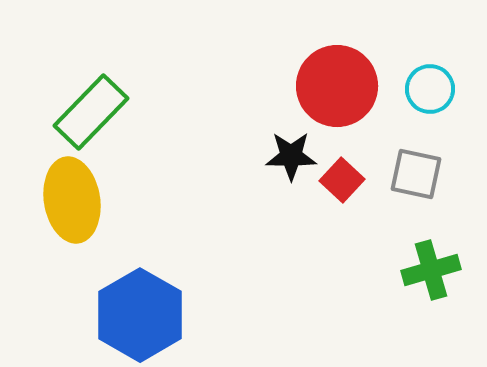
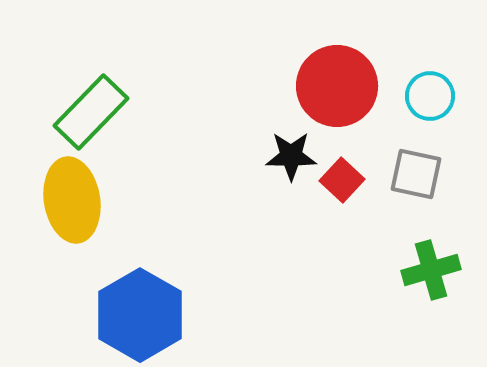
cyan circle: moved 7 px down
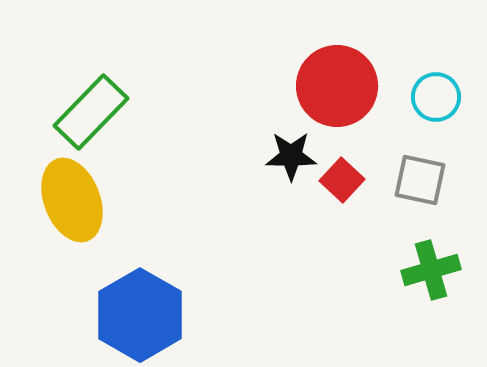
cyan circle: moved 6 px right, 1 px down
gray square: moved 4 px right, 6 px down
yellow ellipse: rotated 12 degrees counterclockwise
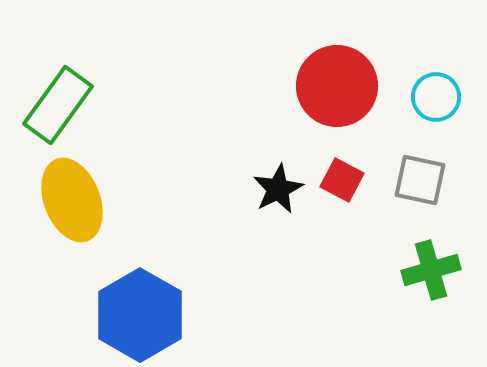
green rectangle: moved 33 px left, 7 px up; rotated 8 degrees counterclockwise
black star: moved 13 px left, 33 px down; rotated 27 degrees counterclockwise
red square: rotated 15 degrees counterclockwise
